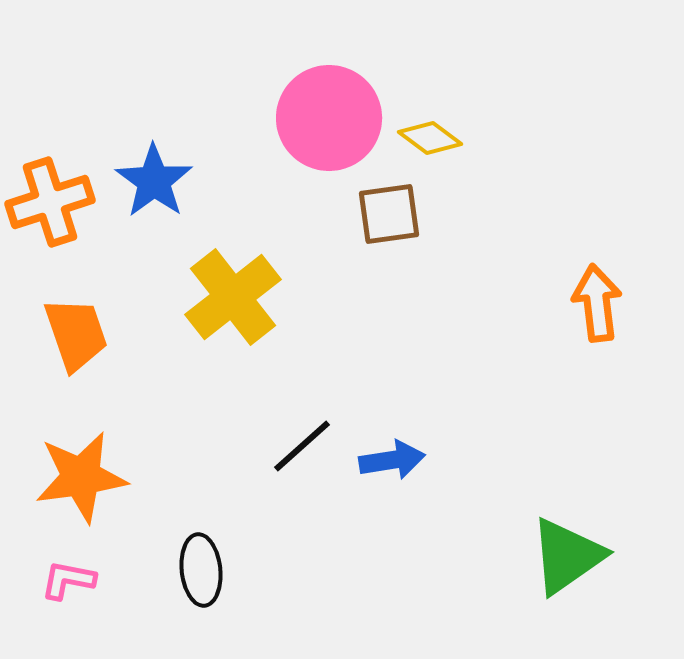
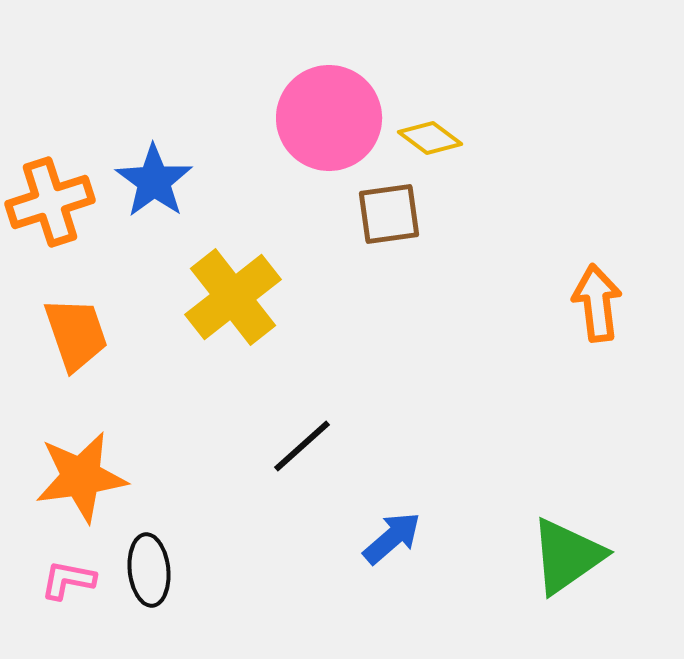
blue arrow: moved 78 px down; rotated 32 degrees counterclockwise
black ellipse: moved 52 px left
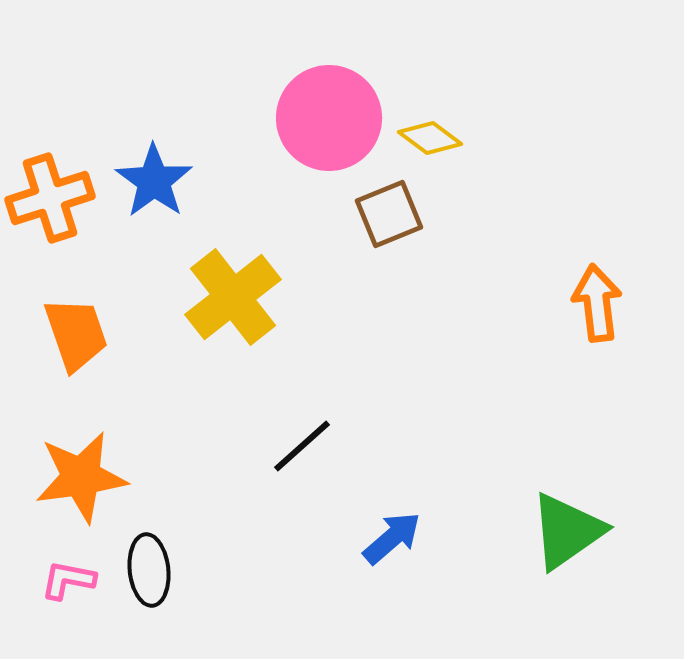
orange cross: moved 4 px up
brown square: rotated 14 degrees counterclockwise
green triangle: moved 25 px up
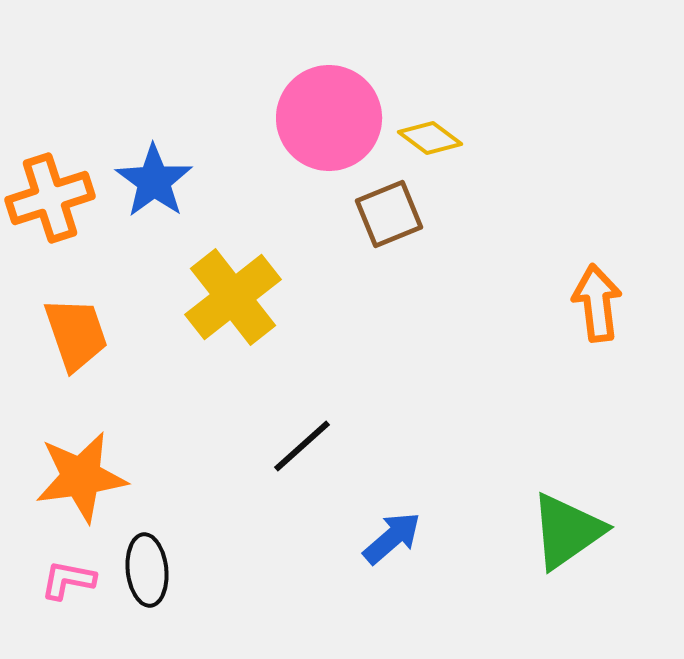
black ellipse: moved 2 px left
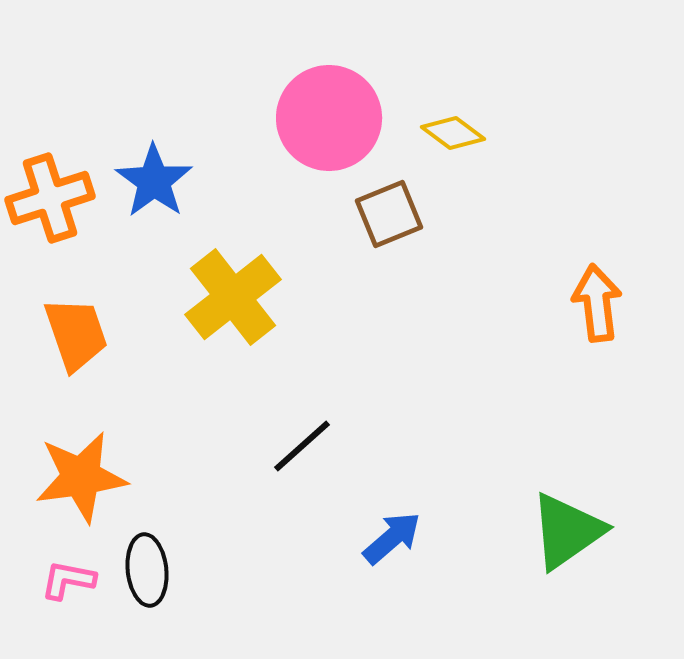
yellow diamond: moved 23 px right, 5 px up
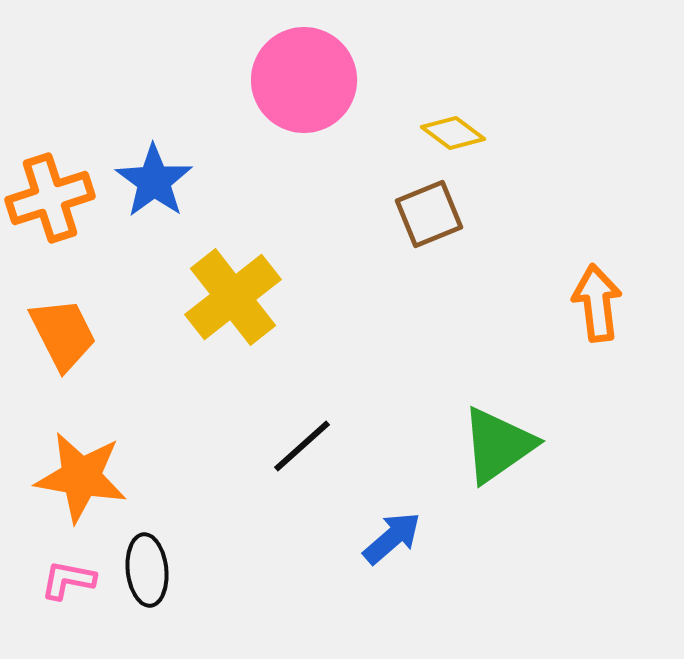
pink circle: moved 25 px left, 38 px up
brown square: moved 40 px right
orange trapezoid: moved 13 px left; rotated 8 degrees counterclockwise
orange star: rotated 18 degrees clockwise
green triangle: moved 69 px left, 86 px up
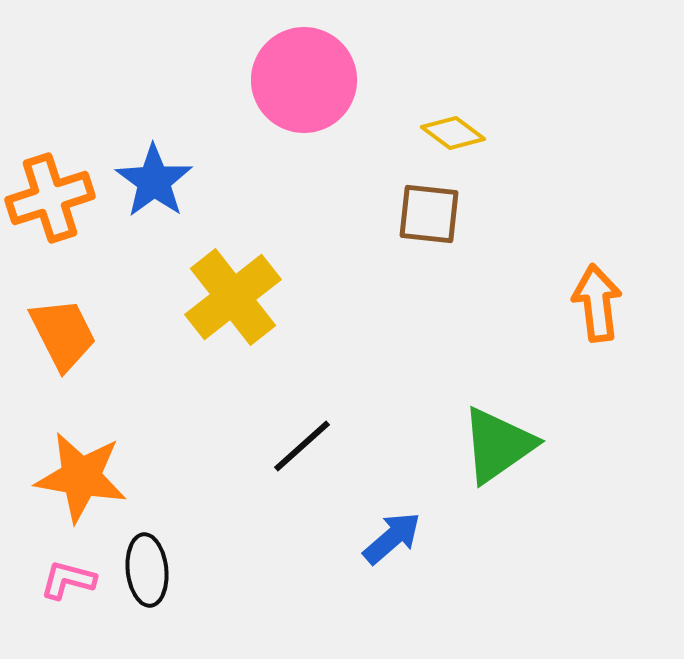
brown square: rotated 28 degrees clockwise
pink L-shape: rotated 4 degrees clockwise
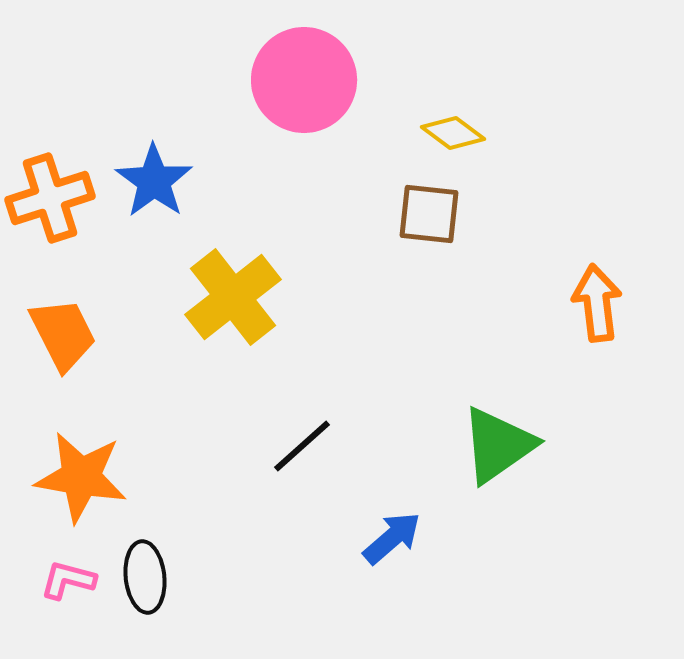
black ellipse: moved 2 px left, 7 px down
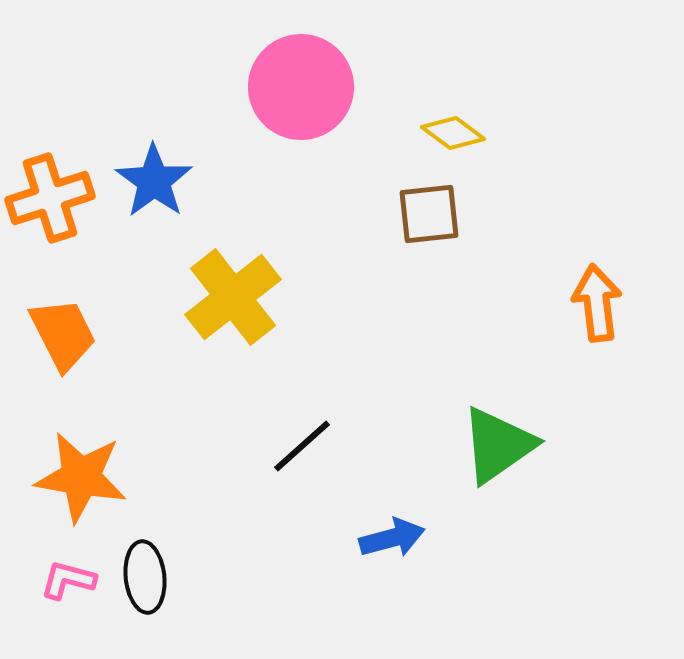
pink circle: moved 3 px left, 7 px down
brown square: rotated 12 degrees counterclockwise
blue arrow: rotated 26 degrees clockwise
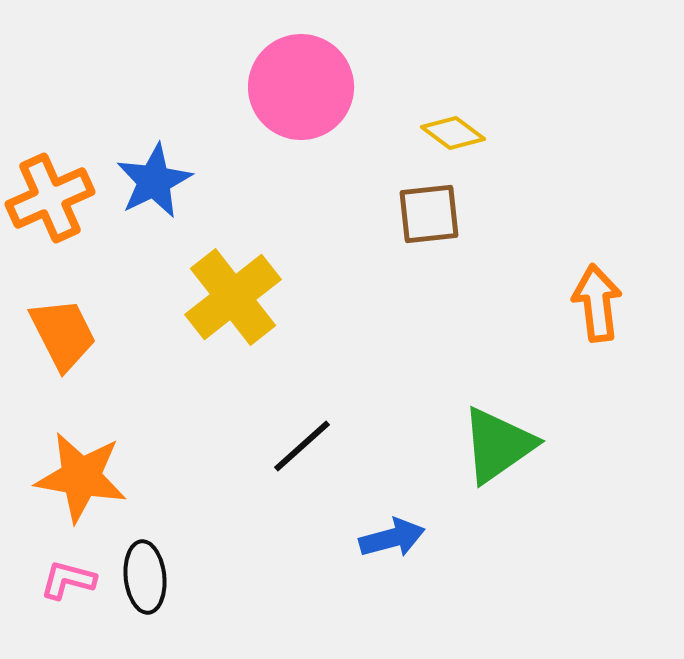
blue star: rotated 10 degrees clockwise
orange cross: rotated 6 degrees counterclockwise
